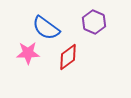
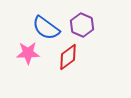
purple hexagon: moved 12 px left, 3 px down
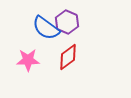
purple hexagon: moved 15 px left, 3 px up
pink star: moved 7 px down
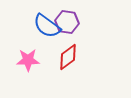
purple hexagon: rotated 15 degrees counterclockwise
blue semicircle: moved 1 px right, 2 px up
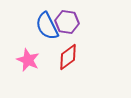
blue semicircle: rotated 28 degrees clockwise
pink star: rotated 25 degrees clockwise
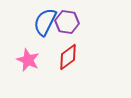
blue semicircle: moved 2 px left, 4 px up; rotated 52 degrees clockwise
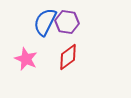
pink star: moved 2 px left, 1 px up
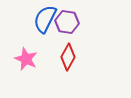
blue semicircle: moved 3 px up
red diamond: rotated 24 degrees counterclockwise
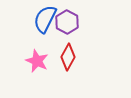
purple hexagon: rotated 20 degrees clockwise
pink star: moved 11 px right, 2 px down
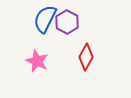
red diamond: moved 18 px right
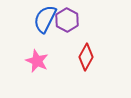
purple hexagon: moved 2 px up
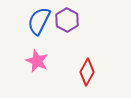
blue semicircle: moved 6 px left, 2 px down
red diamond: moved 1 px right, 15 px down
